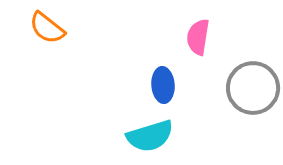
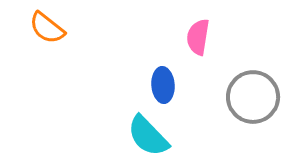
gray circle: moved 9 px down
cyan semicircle: moved 2 px left; rotated 63 degrees clockwise
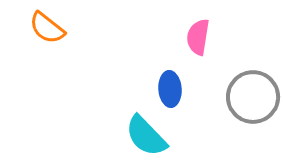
blue ellipse: moved 7 px right, 4 px down
cyan semicircle: moved 2 px left
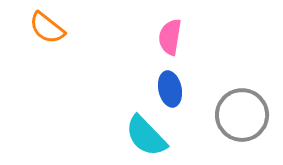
pink semicircle: moved 28 px left
blue ellipse: rotated 8 degrees counterclockwise
gray circle: moved 11 px left, 18 px down
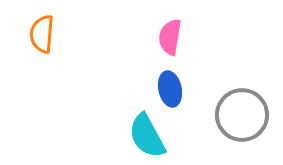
orange semicircle: moved 5 px left, 6 px down; rotated 57 degrees clockwise
cyan semicircle: moved 1 px right; rotated 15 degrees clockwise
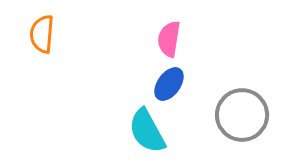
pink semicircle: moved 1 px left, 2 px down
blue ellipse: moved 1 px left, 5 px up; rotated 48 degrees clockwise
cyan semicircle: moved 5 px up
